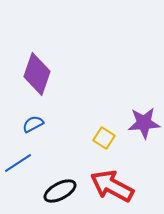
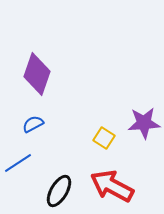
black ellipse: moved 1 px left; rotated 32 degrees counterclockwise
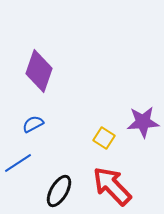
purple diamond: moved 2 px right, 3 px up
purple star: moved 1 px left, 1 px up
red arrow: rotated 18 degrees clockwise
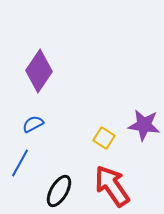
purple diamond: rotated 15 degrees clockwise
purple star: moved 1 px right, 3 px down; rotated 12 degrees clockwise
blue line: moved 2 px right; rotated 28 degrees counterclockwise
red arrow: rotated 9 degrees clockwise
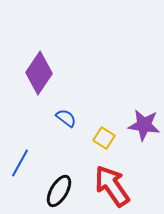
purple diamond: moved 2 px down
blue semicircle: moved 33 px right, 6 px up; rotated 65 degrees clockwise
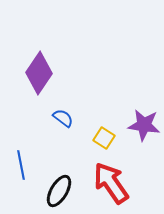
blue semicircle: moved 3 px left
blue line: moved 1 px right, 2 px down; rotated 40 degrees counterclockwise
red arrow: moved 1 px left, 3 px up
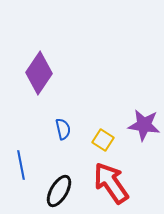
blue semicircle: moved 11 px down; rotated 40 degrees clockwise
yellow square: moved 1 px left, 2 px down
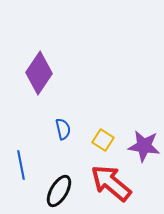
purple star: moved 21 px down
red arrow: rotated 15 degrees counterclockwise
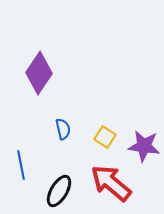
yellow square: moved 2 px right, 3 px up
